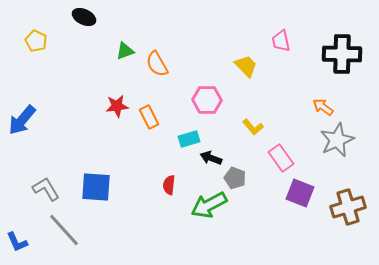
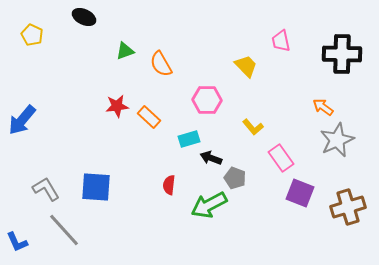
yellow pentagon: moved 4 px left, 6 px up
orange semicircle: moved 4 px right
orange rectangle: rotated 20 degrees counterclockwise
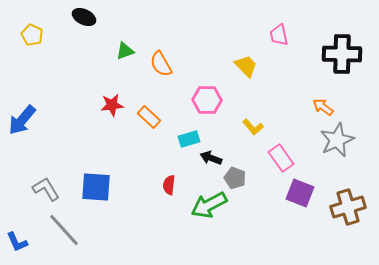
pink trapezoid: moved 2 px left, 6 px up
red star: moved 5 px left, 1 px up
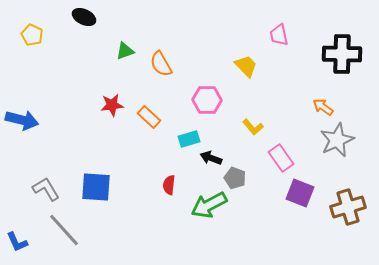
blue arrow: rotated 116 degrees counterclockwise
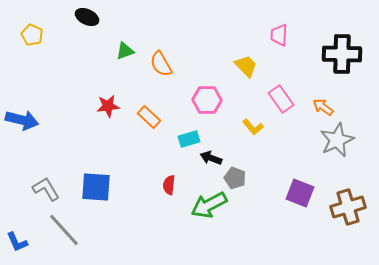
black ellipse: moved 3 px right
pink trapezoid: rotated 15 degrees clockwise
red star: moved 4 px left, 1 px down
pink rectangle: moved 59 px up
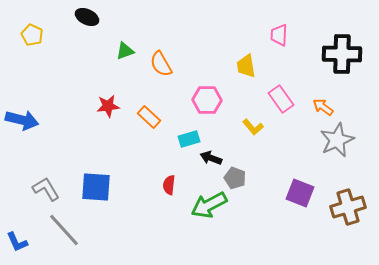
yellow trapezoid: rotated 145 degrees counterclockwise
